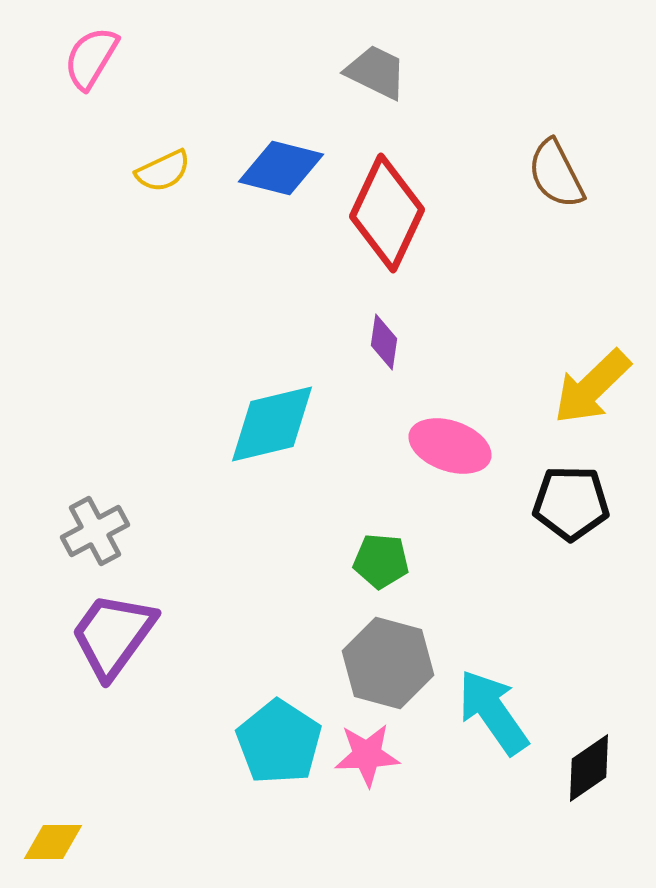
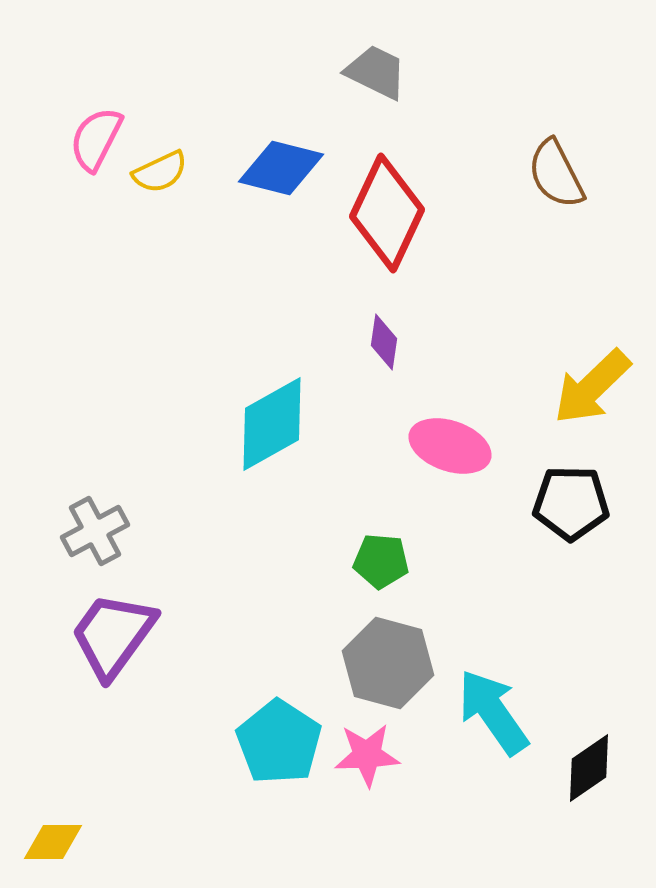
pink semicircle: moved 5 px right, 81 px down; rotated 4 degrees counterclockwise
yellow semicircle: moved 3 px left, 1 px down
cyan diamond: rotated 16 degrees counterclockwise
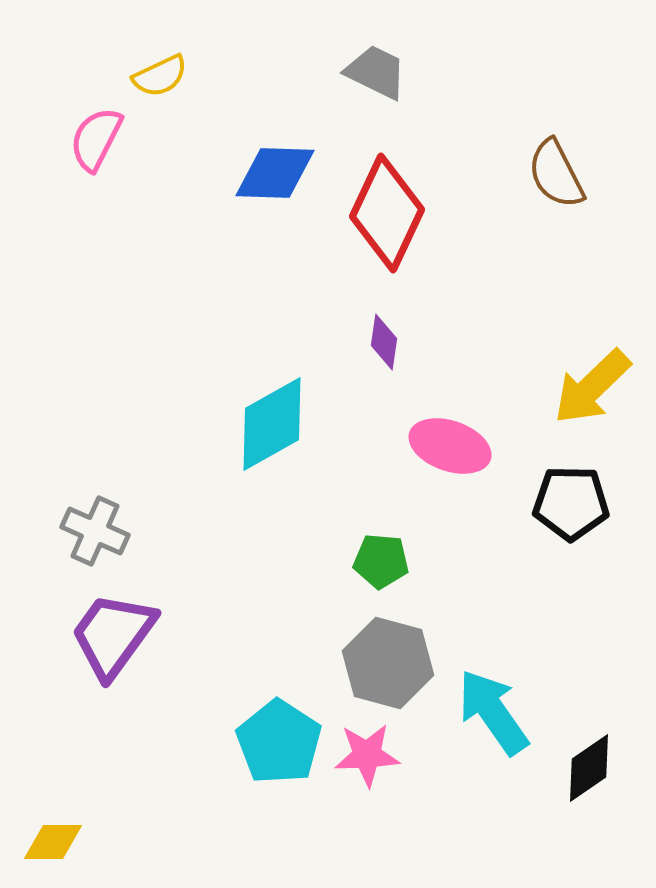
blue diamond: moved 6 px left, 5 px down; rotated 12 degrees counterclockwise
yellow semicircle: moved 96 px up
gray cross: rotated 38 degrees counterclockwise
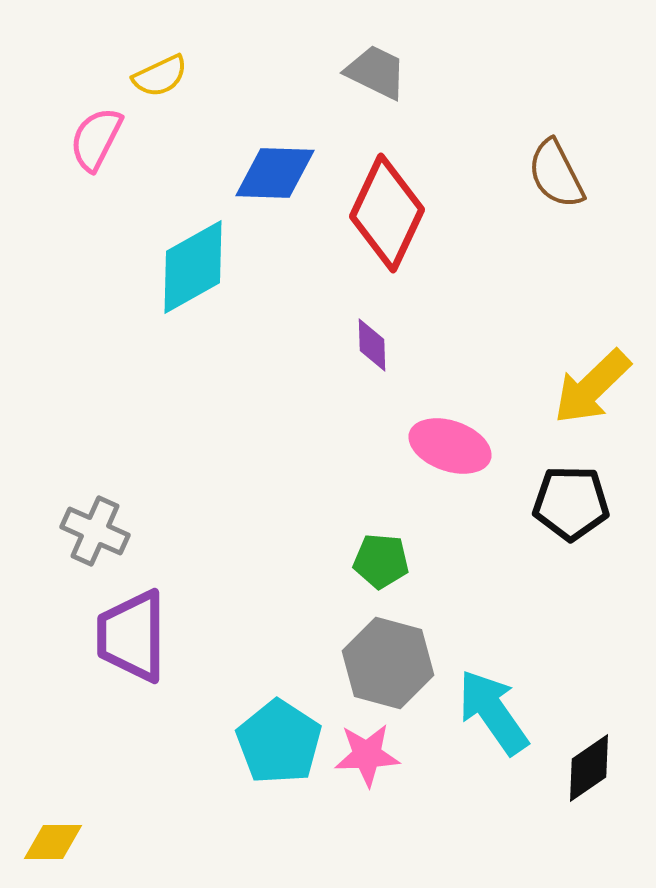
purple diamond: moved 12 px left, 3 px down; rotated 10 degrees counterclockwise
cyan diamond: moved 79 px left, 157 px up
purple trapezoid: moved 19 px right, 1 px down; rotated 36 degrees counterclockwise
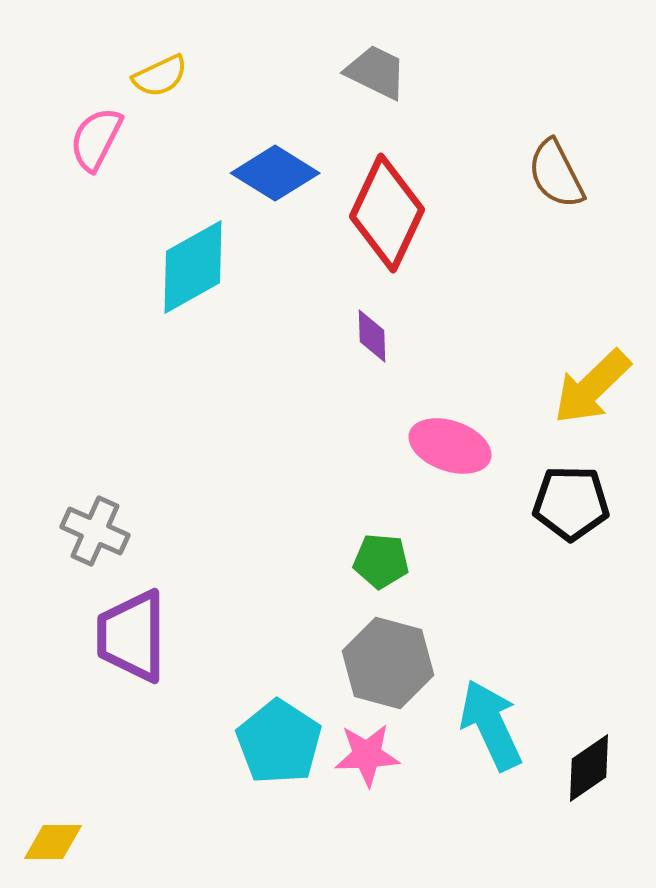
blue diamond: rotated 30 degrees clockwise
purple diamond: moved 9 px up
cyan arrow: moved 2 px left, 13 px down; rotated 10 degrees clockwise
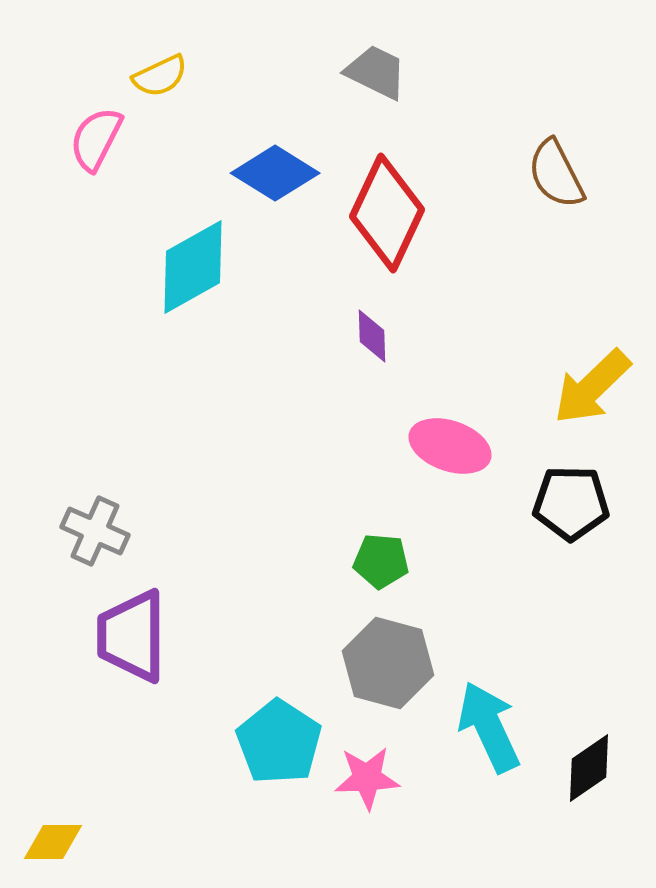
cyan arrow: moved 2 px left, 2 px down
pink star: moved 23 px down
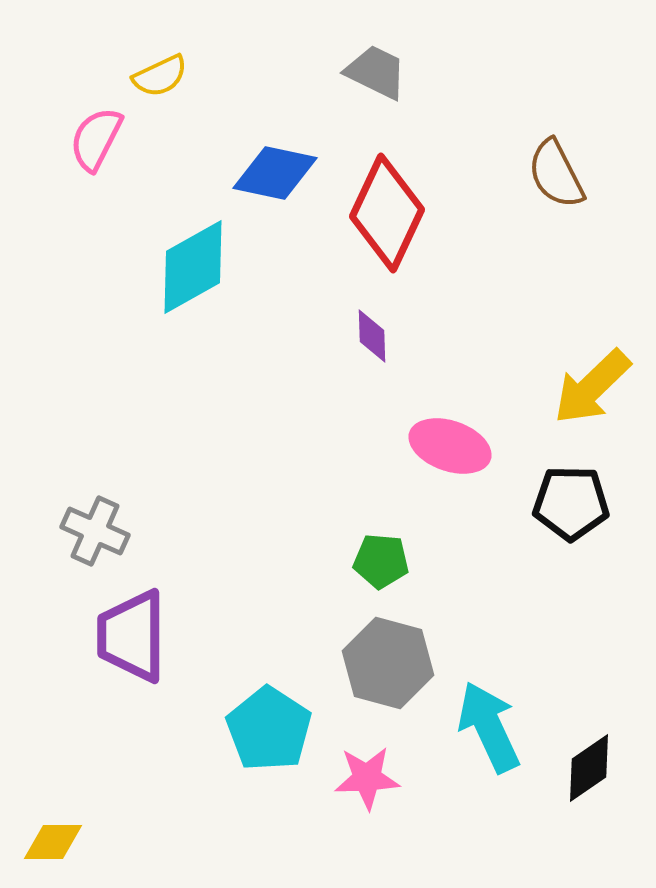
blue diamond: rotated 20 degrees counterclockwise
cyan pentagon: moved 10 px left, 13 px up
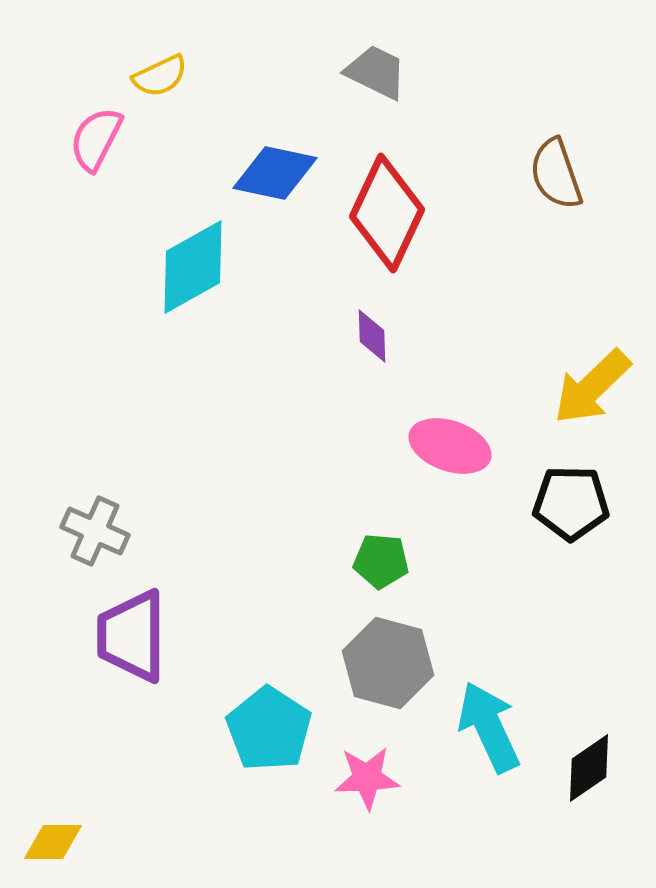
brown semicircle: rotated 8 degrees clockwise
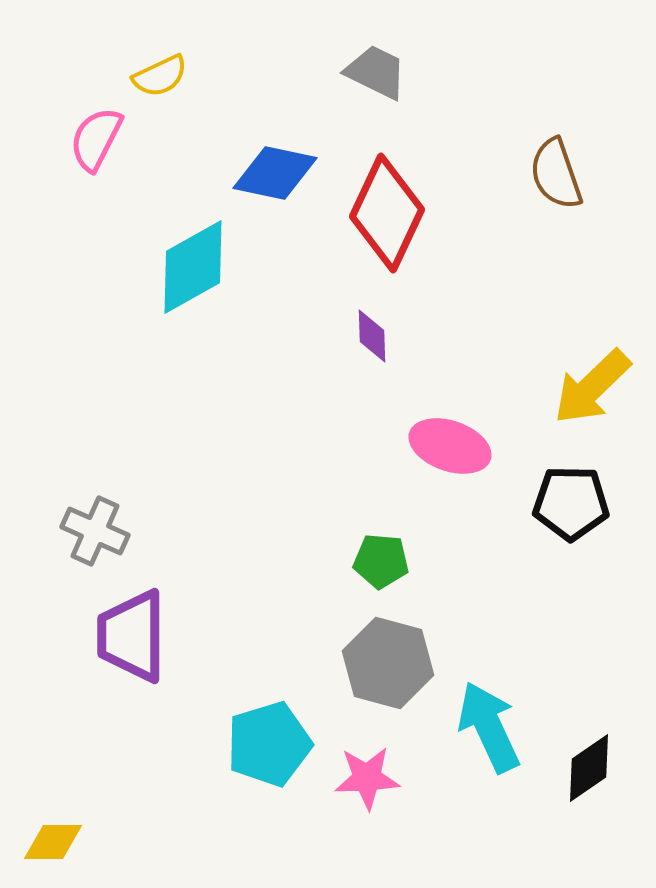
cyan pentagon: moved 15 px down; rotated 22 degrees clockwise
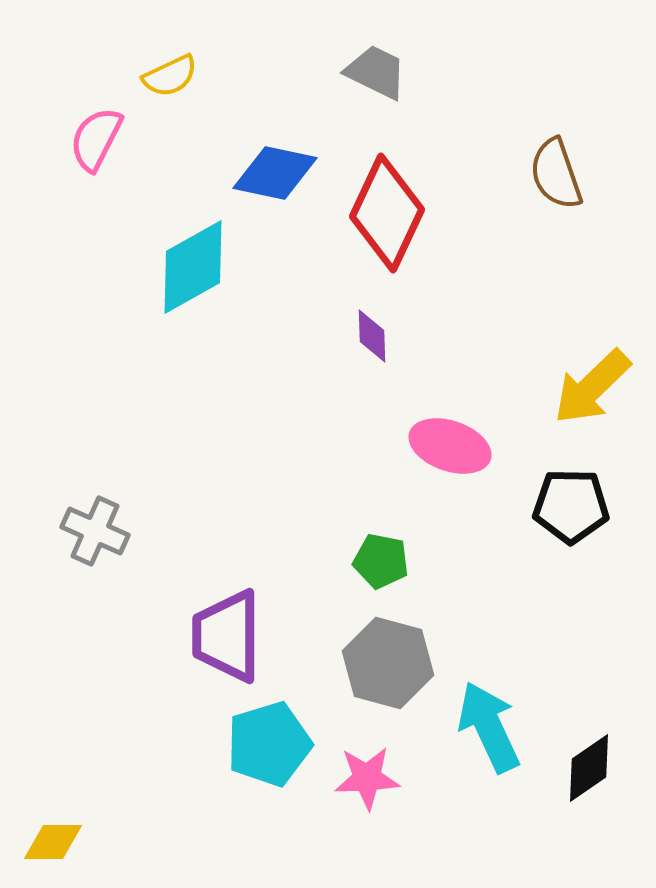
yellow semicircle: moved 10 px right
black pentagon: moved 3 px down
green pentagon: rotated 6 degrees clockwise
purple trapezoid: moved 95 px right
